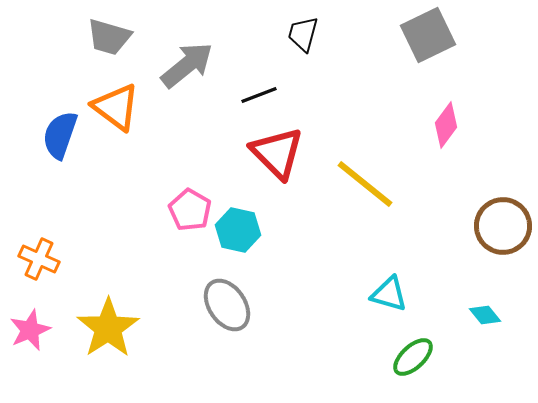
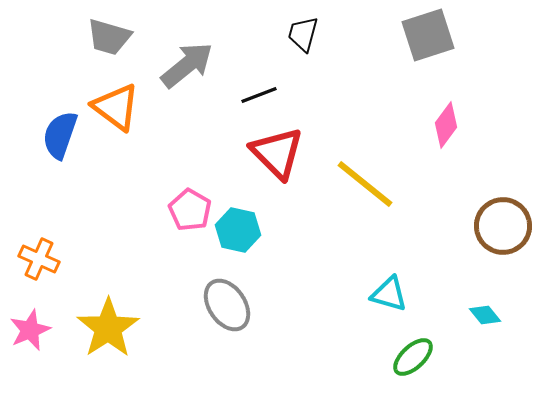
gray square: rotated 8 degrees clockwise
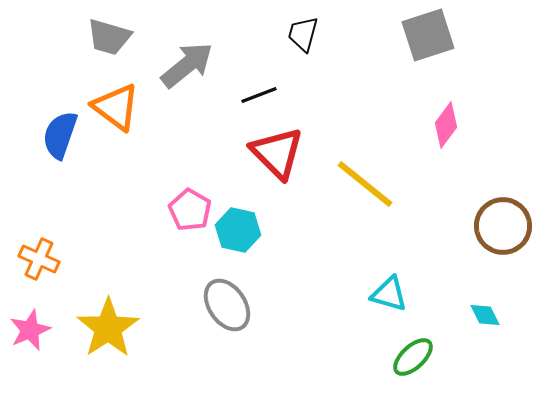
cyan diamond: rotated 12 degrees clockwise
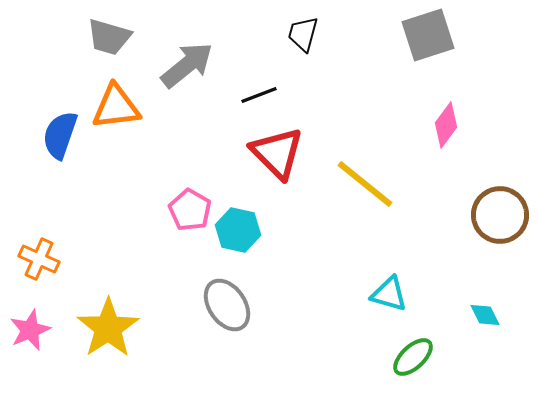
orange triangle: rotated 44 degrees counterclockwise
brown circle: moved 3 px left, 11 px up
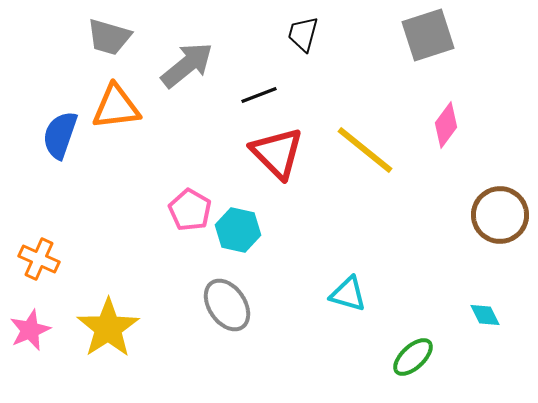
yellow line: moved 34 px up
cyan triangle: moved 41 px left
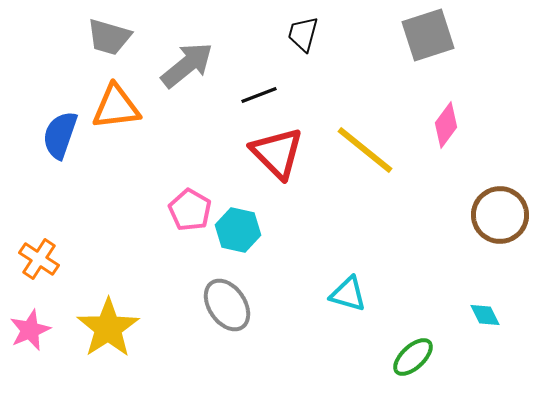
orange cross: rotated 9 degrees clockwise
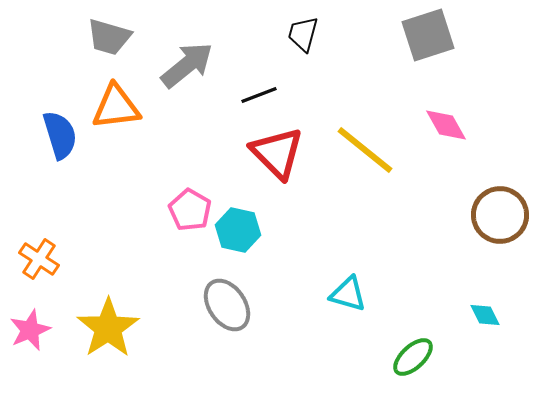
pink diamond: rotated 66 degrees counterclockwise
blue semicircle: rotated 144 degrees clockwise
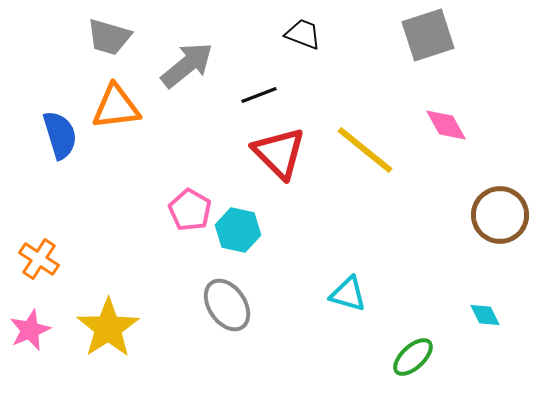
black trapezoid: rotated 96 degrees clockwise
red triangle: moved 2 px right
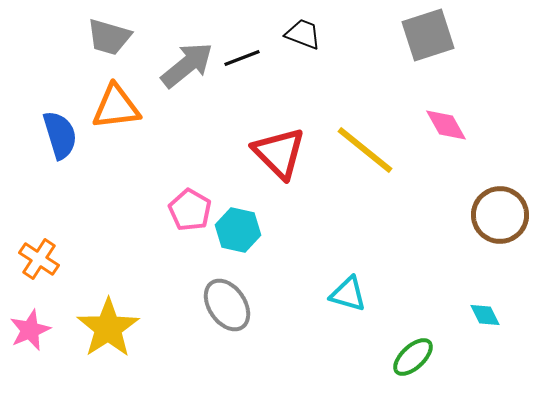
black line: moved 17 px left, 37 px up
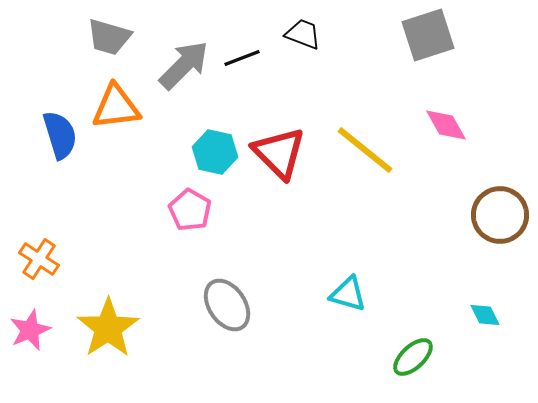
gray arrow: moved 3 px left; rotated 6 degrees counterclockwise
cyan hexagon: moved 23 px left, 78 px up
